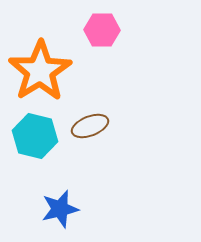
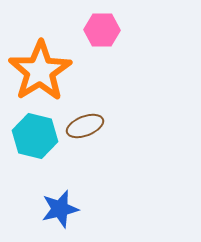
brown ellipse: moved 5 px left
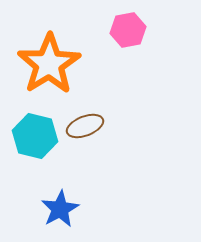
pink hexagon: moved 26 px right; rotated 12 degrees counterclockwise
orange star: moved 9 px right, 7 px up
blue star: rotated 15 degrees counterclockwise
